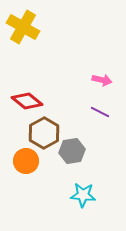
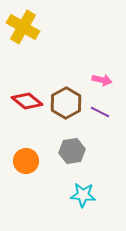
brown hexagon: moved 22 px right, 30 px up
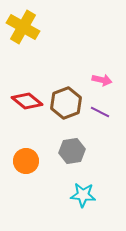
brown hexagon: rotated 8 degrees clockwise
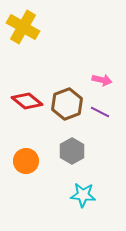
brown hexagon: moved 1 px right, 1 px down
gray hexagon: rotated 20 degrees counterclockwise
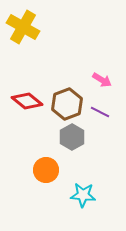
pink arrow: rotated 18 degrees clockwise
gray hexagon: moved 14 px up
orange circle: moved 20 px right, 9 px down
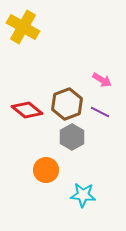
red diamond: moved 9 px down
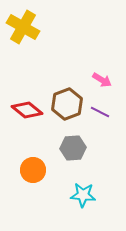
gray hexagon: moved 1 px right, 11 px down; rotated 25 degrees clockwise
orange circle: moved 13 px left
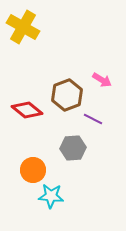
brown hexagon: moved 9 px up
purple line: moved 7 px left, 7 px down
cyan star: moved 32 px left, 1 px down
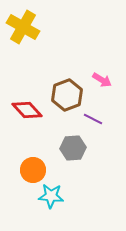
red diamond: rotated 8 degrees clockwise
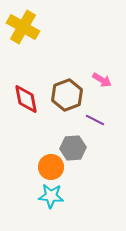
red diamond: moved 1 px left, 11 px up; rotated 32 degrees clockwise
purple line: moved 2 px right, 1 px down
orange circle: moved 18 px right, 3 px up
